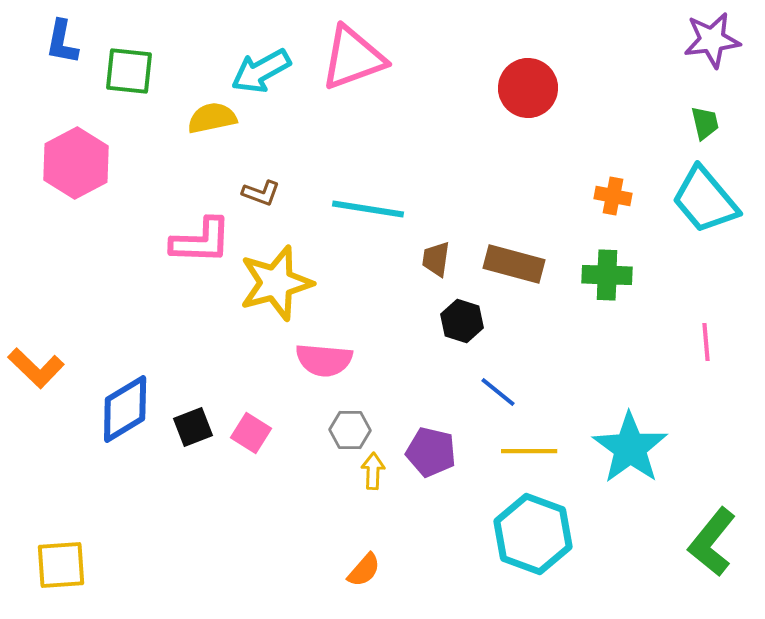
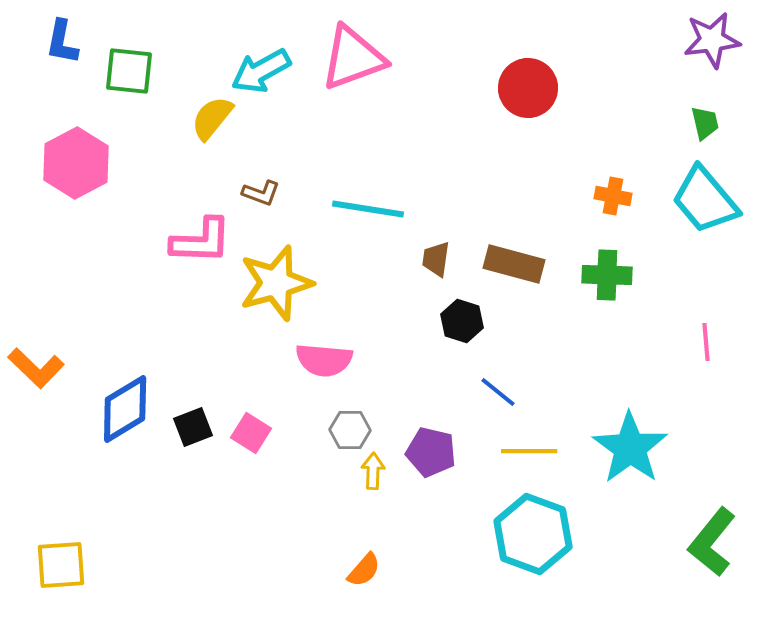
yellow semicircle: rotated 39 degrees counterclockwise
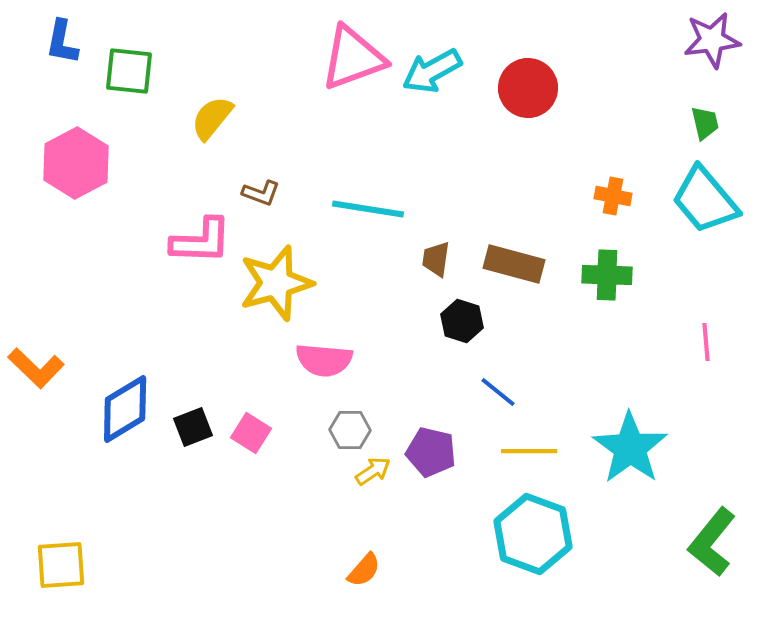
cyan arrow: moved 171 px right
yellow arrow: rotated 54 degrees clockwise
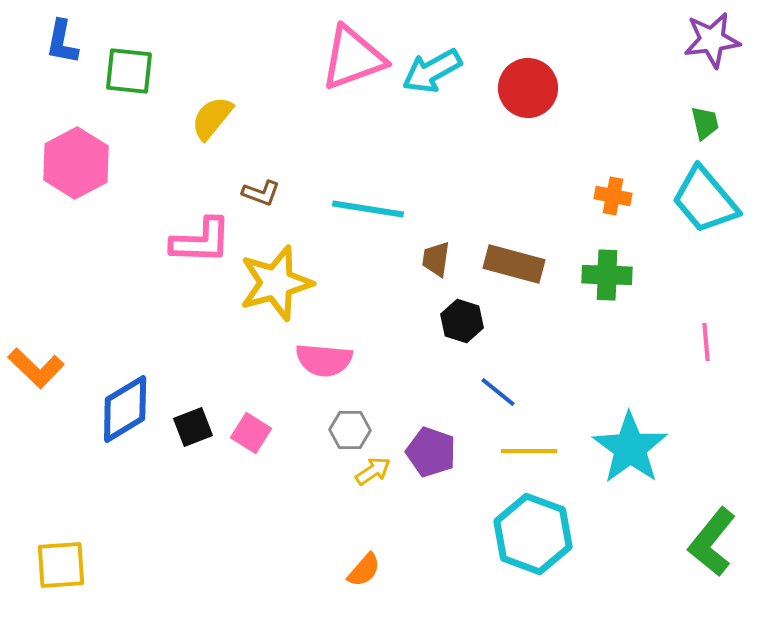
purple pentagon: rotated 6 degrees clockwise
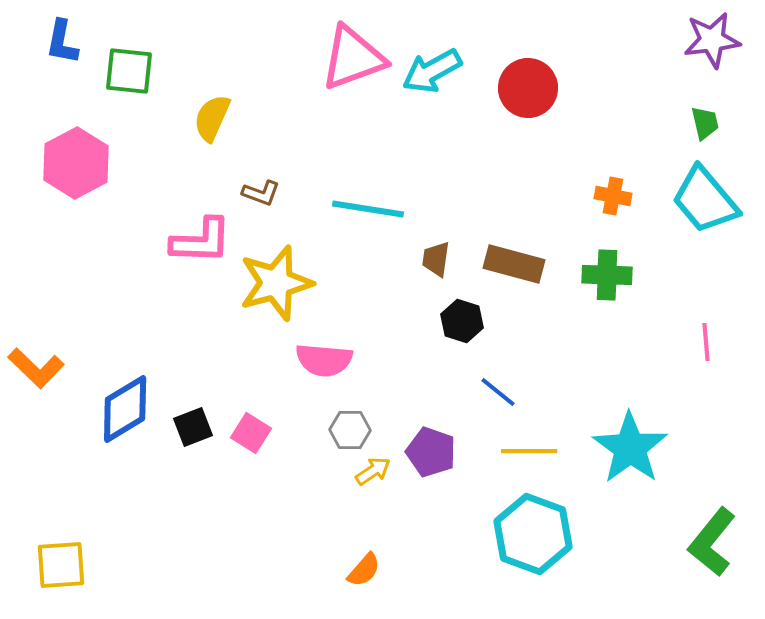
yellow semicircle: rotated 15 degrees counterclockwise
